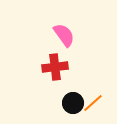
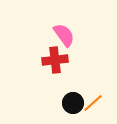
red cross: moved 7 px up
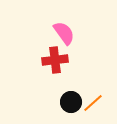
pink semicircle: moved 2 px up
black circle: moved 2 px left, 1 px up
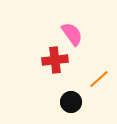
pink semicircle: moved 8 px right, 1 px down
orange line: moved 6 px right, 24 px up
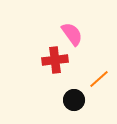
black circle: moved 3 px right, 2 px up
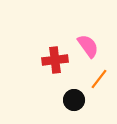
pink semicircle: moved 16 px right, 12 px down
orange line: rotated 10 degrees counterclockwise
